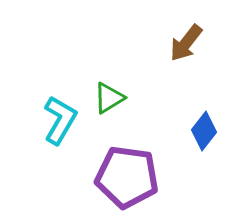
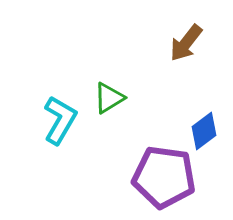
blue diamond: rotated 15 degrees clockwise
purple pentagon: moved 37 px right
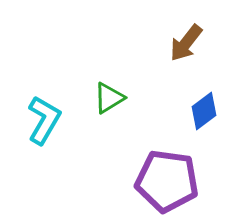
cyan L-shape: moved 16 px left
blue diamond: moved 20 px up
purple pentagon: moved 3 px right, 4 px down
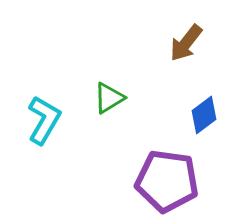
blue diamond: moved 4 px down
